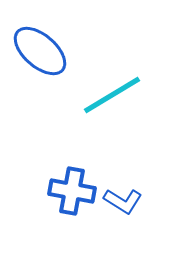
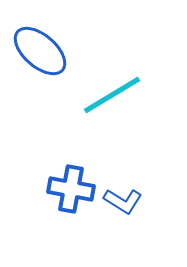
blue cross: moved 1 px left, 2 px up
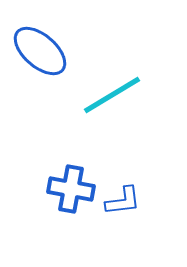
blue L-shape: rotated 39 degrees counterclockwise
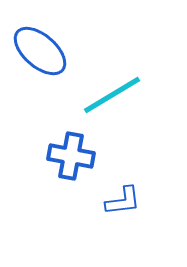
blue cross: moved 33 px up
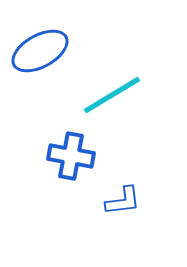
blue ellipse: rotated 70 degrees counterclockwise
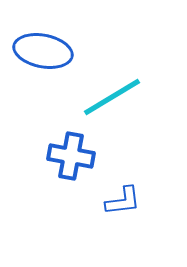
blue ellipse: moved 3 px right; rotated 40 degrees clockwise
cyan line: moved 2 px down
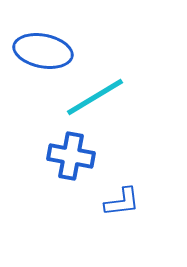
cyan line: moved 17 px left
blue L-shape: moved 1 px left, 1 px down
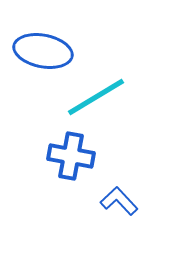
cyan line: moved 1 px right
blue L-shape: moved 3 px left, 1 px up; rotated 126 degrees counterclockwise
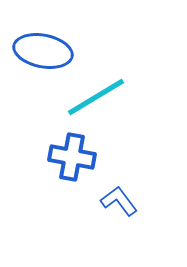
blue cross: moved 1 px right, 1 px down
blue L-shape: rotated 6 degrees clockwise
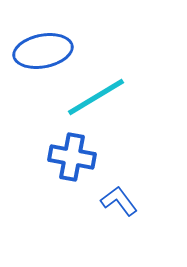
blue ellipse: rotated 22 degrees counterclockwise
